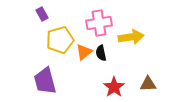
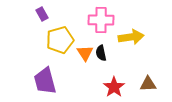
pink cross: moved 2 px right, 3 px up; rotated 10 degrees clockwise
orange triangle: moved 1 px right, 1 px down; rotated 24 degrees counterclockwise
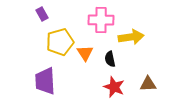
yellow pentagon: moved 2 px down
black semicircle: moved 9 px right, 6 px down
purple trapezoid: rotated 12 degrees clockwise
red star: rotated 15 degrees counterclockwise
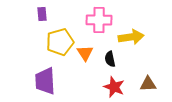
purple rectangle: rotated 24 degrees clockwise
pink cross: moved 2 px left
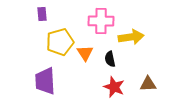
pink cross: moved 2 px right, 1 px down
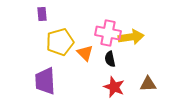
pink cross: moved 7 px right, 12 px down; rotated 10 degrees clockwise
orange triangle: rotated 12 degrees counterclockwise
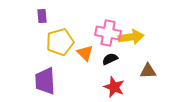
purple rectangle: moved 2 px down
black semicircle: rotated 77 degrees clockwise
brown triangle: moved 13 px up
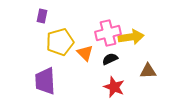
purple rectangle: rotated 16 degrees clockwise
pink cross: rotated 25 degrees counterclockwise
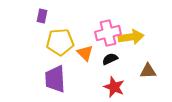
yellow pentagon: rotated 12 degrees clockwise
purple trapezoid: moved 10 px right, 2 px up
